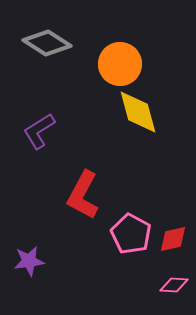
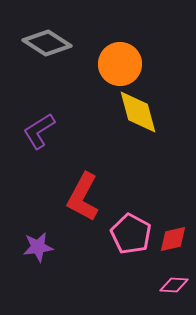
red L-shape: moved 2 px down
purple star: moved 9 px right, 14 px up
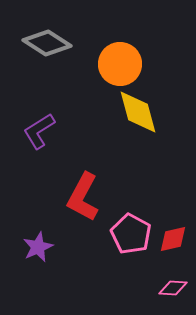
purple star: rotated 16 degrees counterclockwise
pink diamond: moved 1 px left, 3 px down
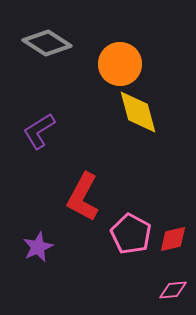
pink diamond: moved 2 px down; rotated 8 degrees counterclockwise
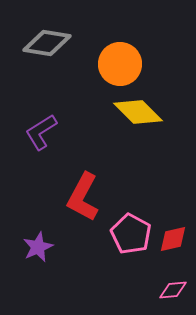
gray diamond: rotated 24 degrees counterclockwise
yellow diamond: rotated 30 degrees counterclockwise
purple L-shape: moved 2 px right, 1 px down
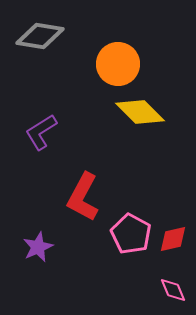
gray diamond: moved 7 px left, 7 px up
orange circle: moved 2 px left
yellow diamond: moved 2 px right
pink diamond: rotated 72 degrees clockwise
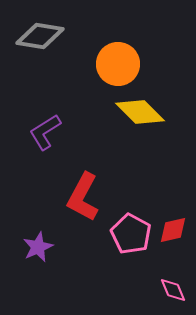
purple L-shape: moved 4 px right
red diamond: moved 9 px up
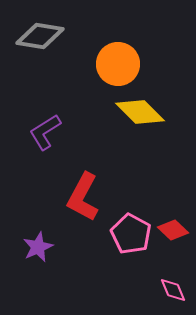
red diamond: rotated 56 degrees clockwise
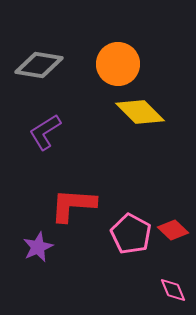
gray diamond: moved 1 px left, 29 px down
red L-shape: moved 10 px left, 8 px down; rotated 66 degrees clockwise
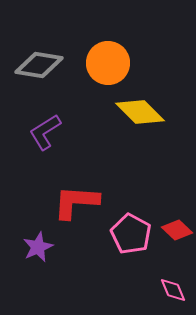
orange circle: moved 10 px left, 1 px up
red L-shape: moved 3 px right, 3 px up
red diamond: moved 4 px right
